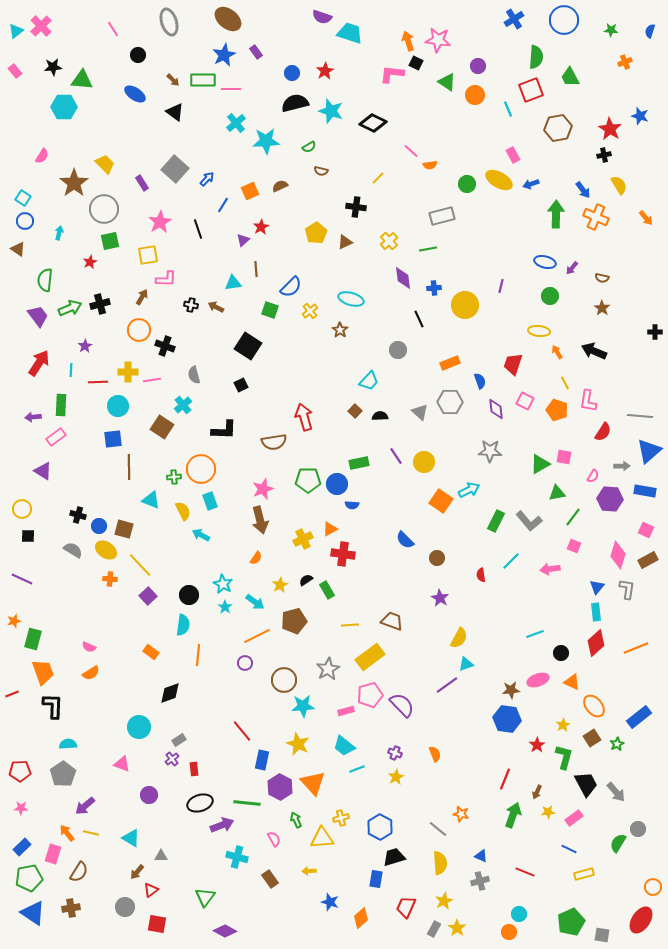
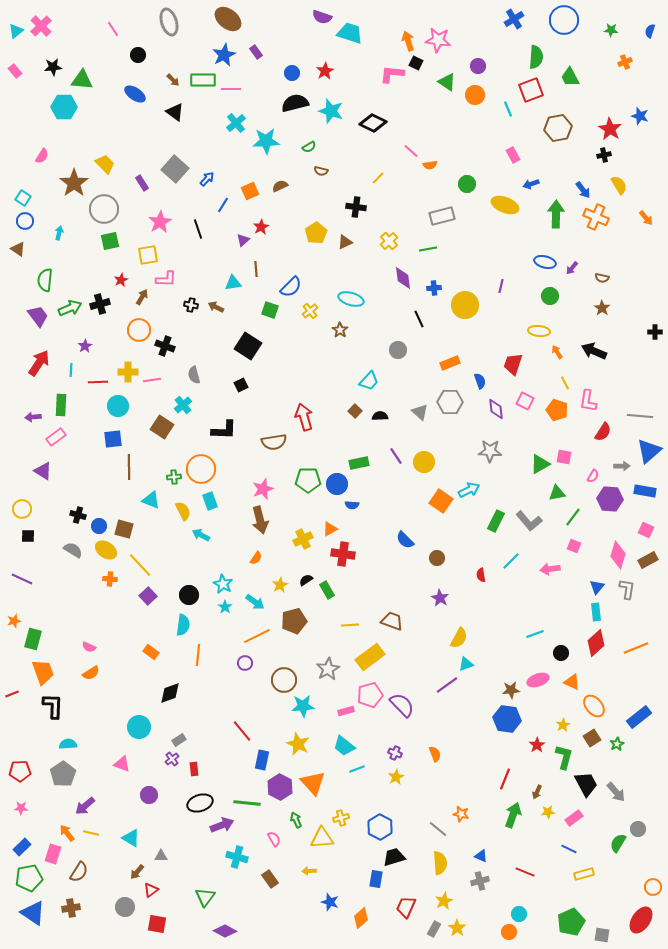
yellow ellipse at (499, 180): moved 6 px right, 25 px down; rotated 8 degrees counterclockwise
red star at (90, 262): moved 31 px right, 18 px down
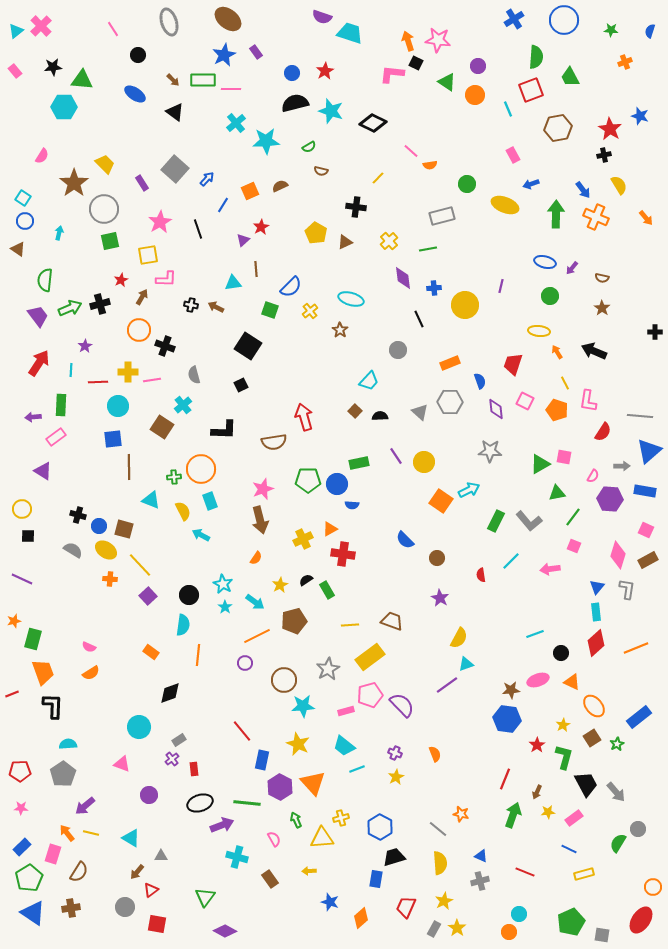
yellow pentagon at (316, 233): rotated 10 degrees counterclockwise
green pentagon at (29, 878): rotated 20 degrees counterclockwise
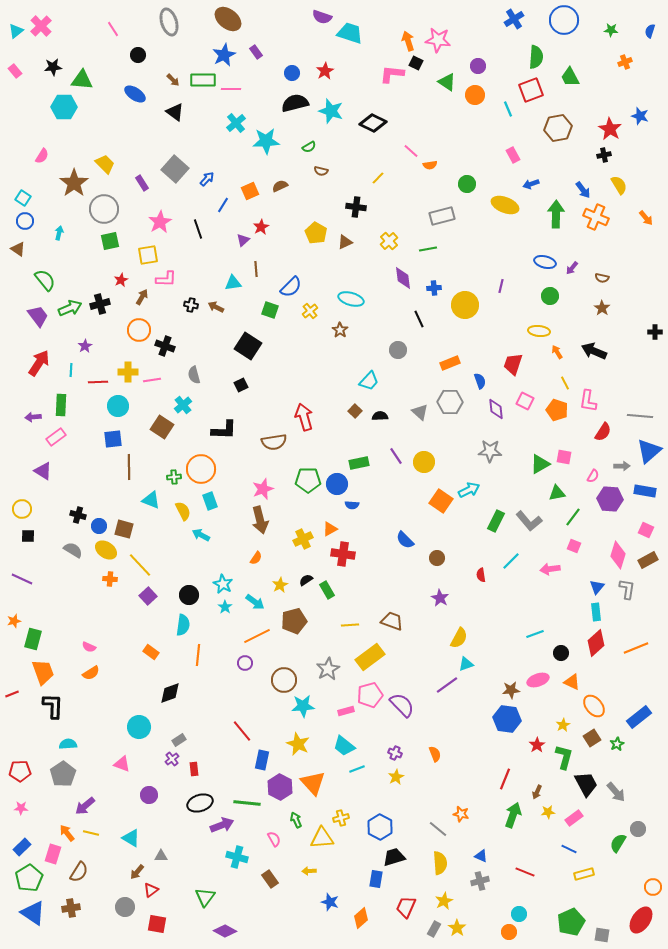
green semicircle at (45, 280): rotated 135 degrees clockwise
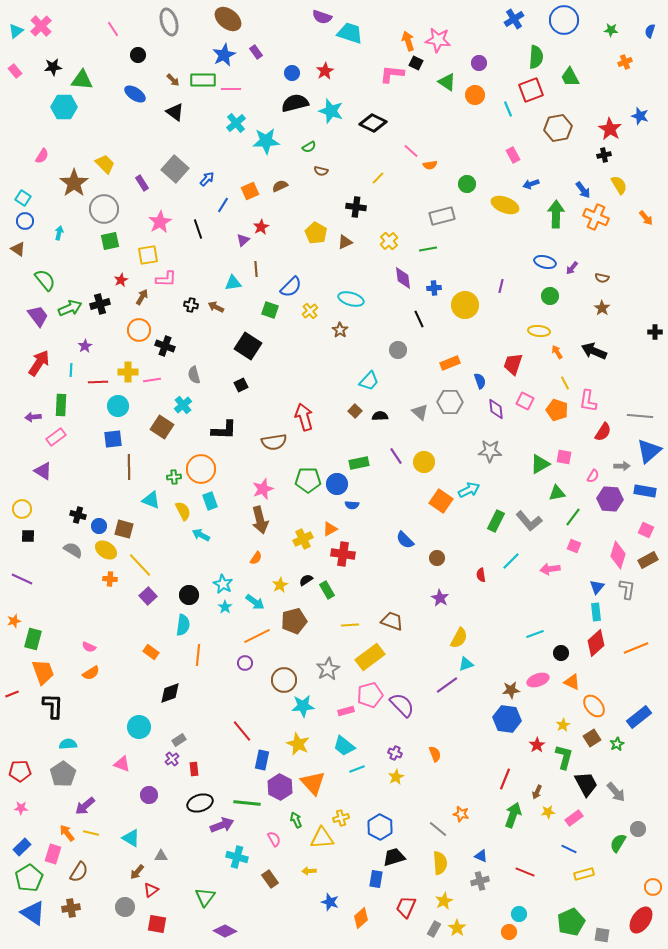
purple circle at (478, 66): moved 1 px right, 3 px up
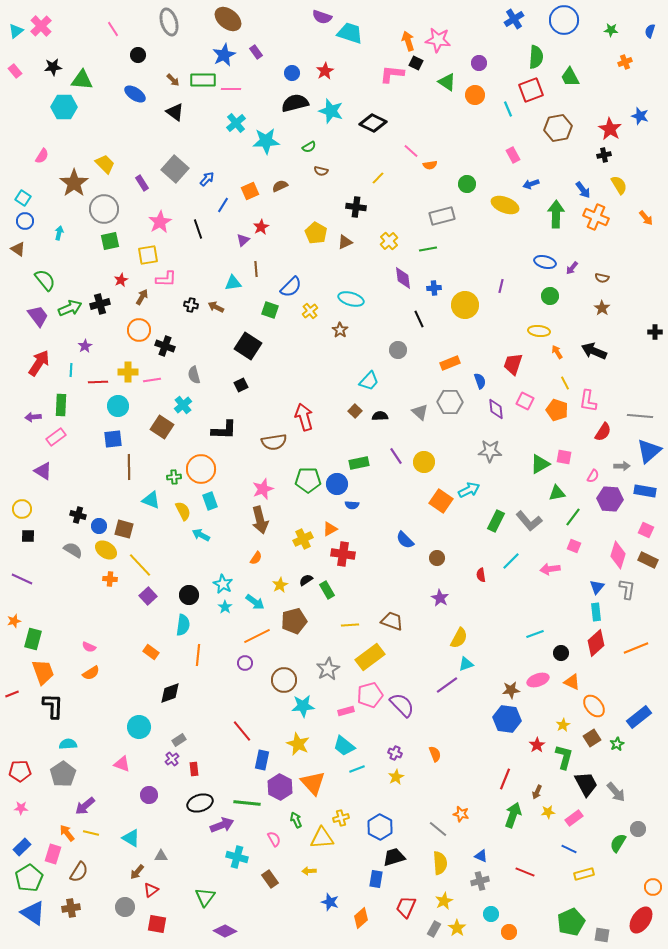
brown rectangle at (648, 560): rotated 54 degrees clockwise
cyan circle at (519, 914): moved 28 px left
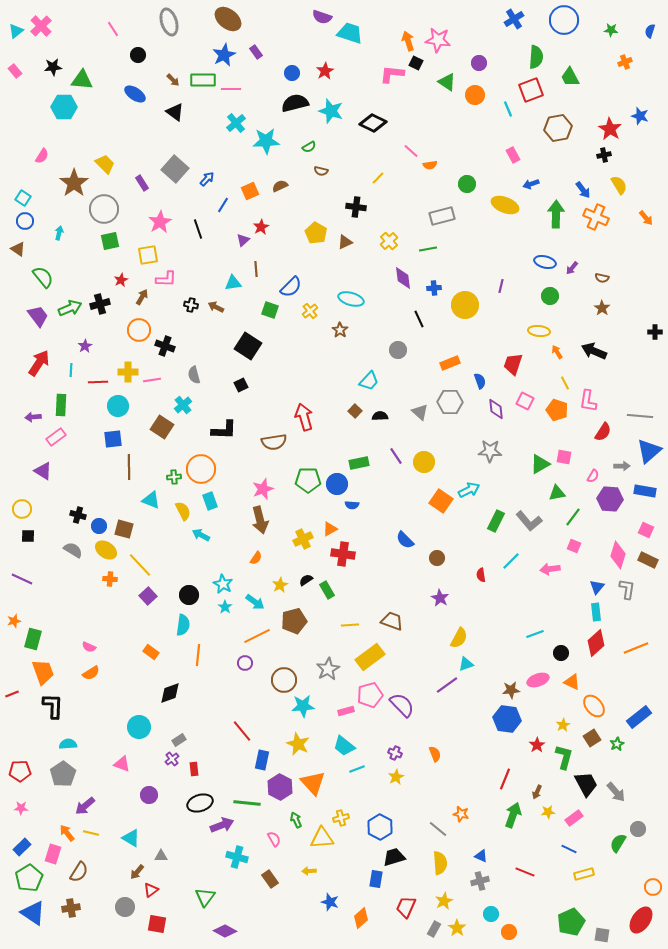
green semicircle at (45, 280): moved 2 px left, 3 px up
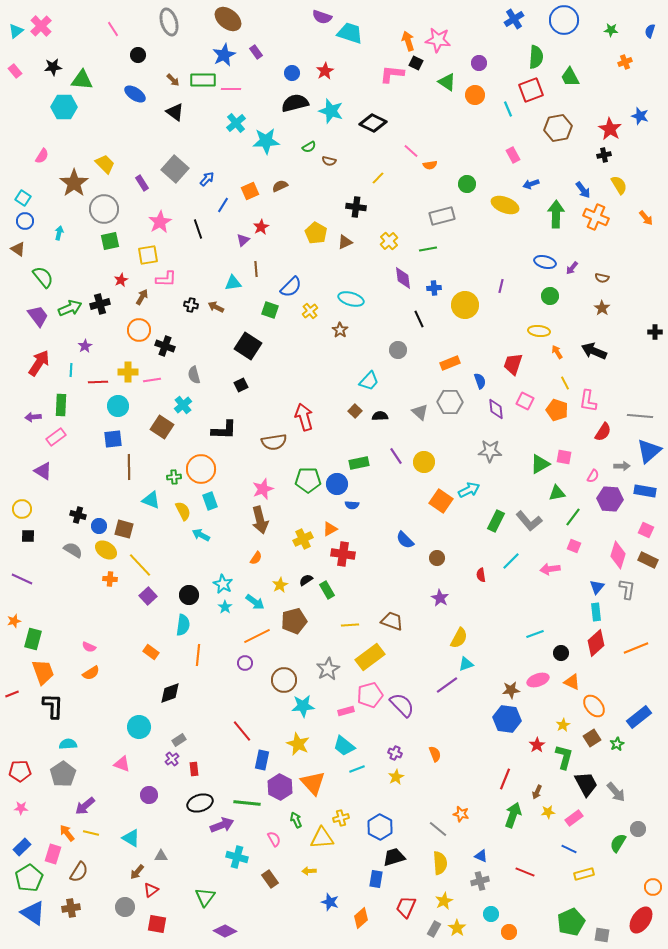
brown semicircle at (321, 171): moved 8 px right, 10 px up
